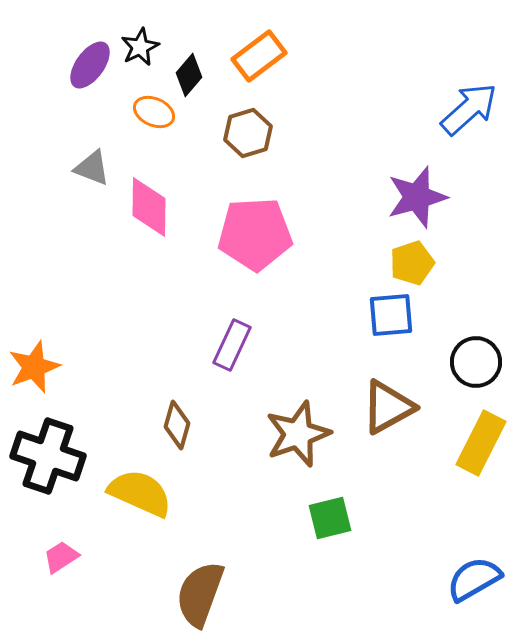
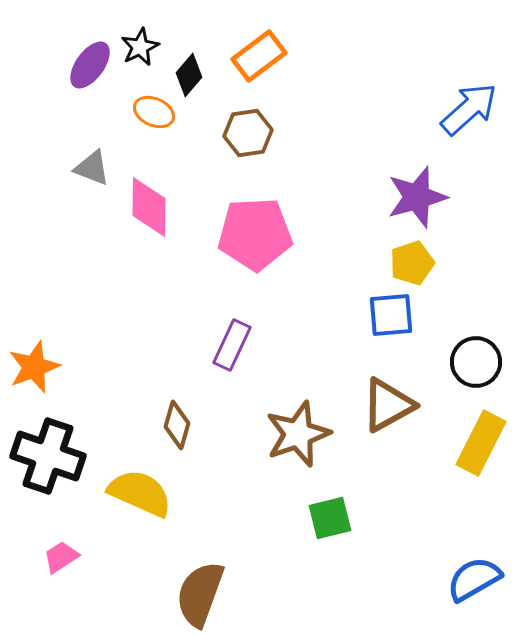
brown hexagon: rotated 9 degrees clockwise
brown triangle: moved 2 px up
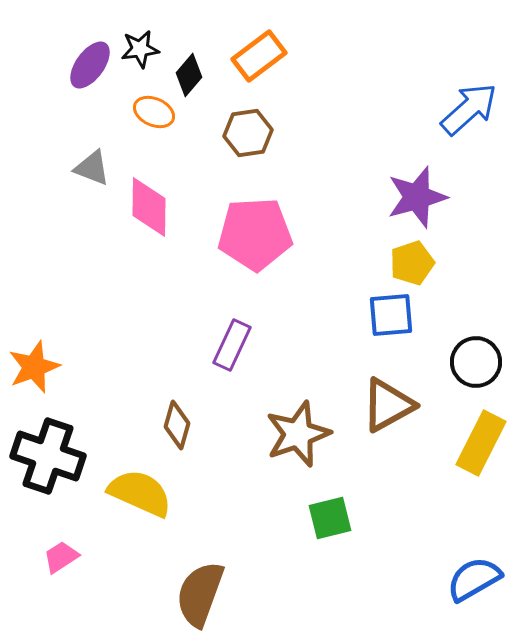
black star: moved 2 px down; rotated 18 degrees clockwise
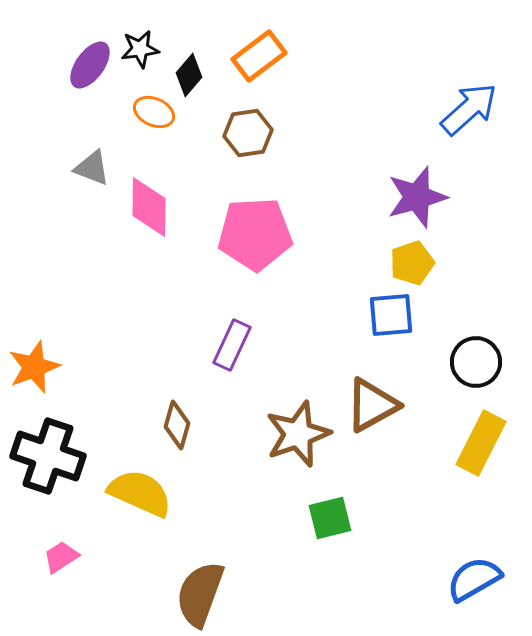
brown triangle: moved 16 px left
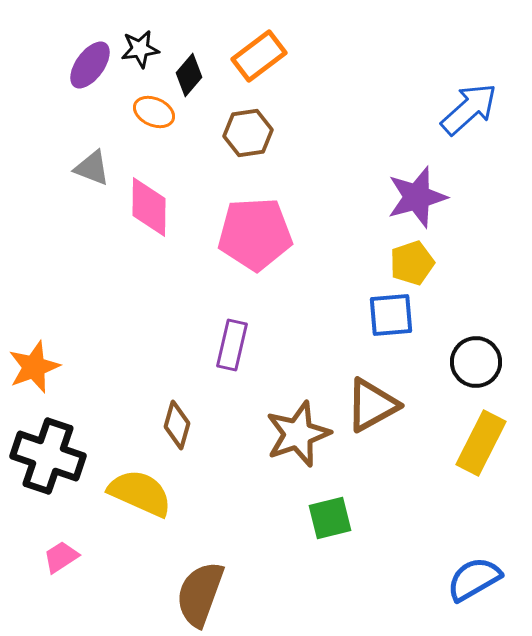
purple rectangle: rotated 12 degrees counterclockwise
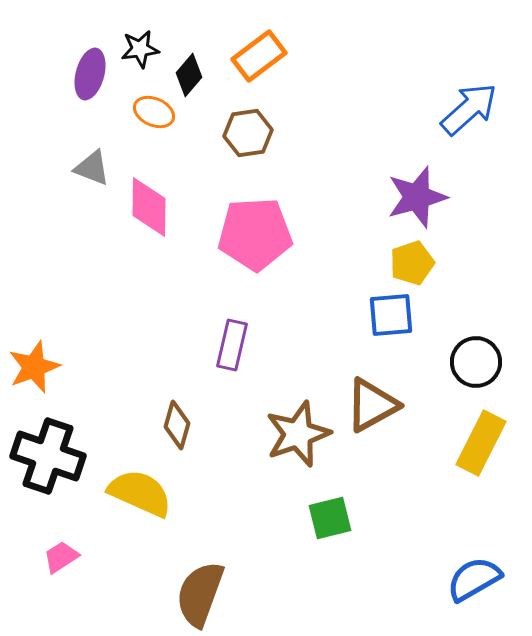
purple ellipse: moved 9 px down; rotated 21 degrees counterclockwise
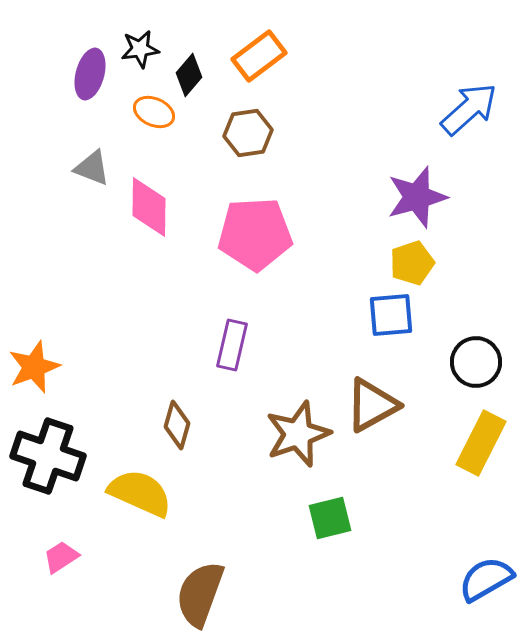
blue semicircle: moved 12 px right
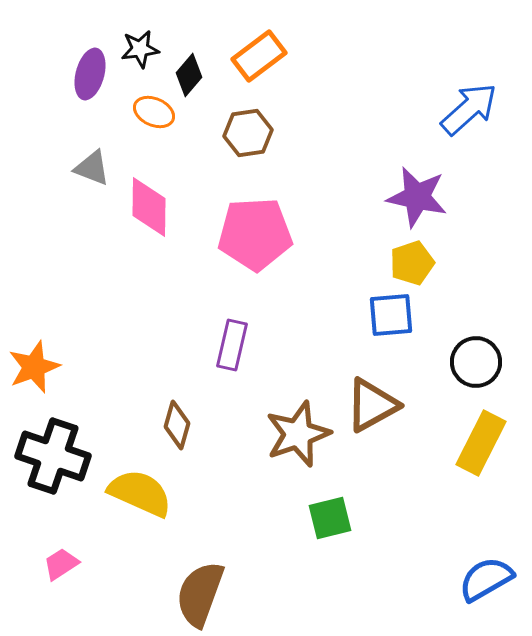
purple star: rotated 28 degrees clockwise
black cross: moved 5 px right
pink trapezoid: moved 7 px down
